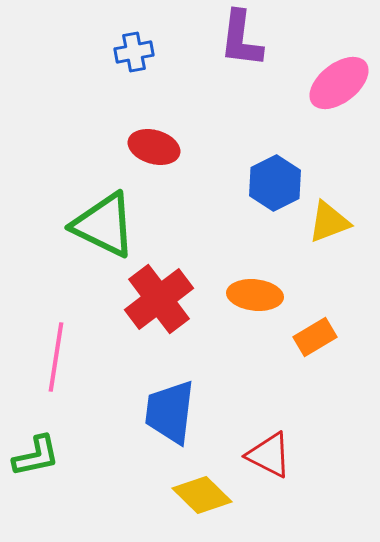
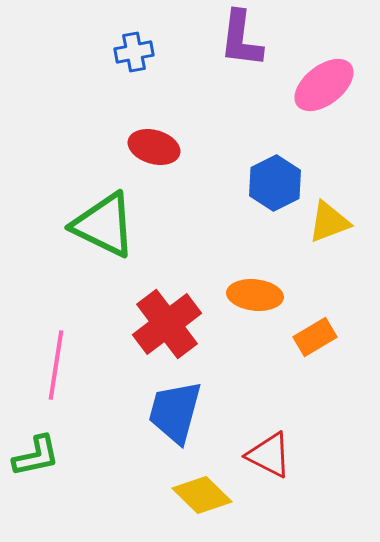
pink ellipse: moved 15 px left, 2 px down
red cross: moved 8 px right, 25 px down
pink line: moved 8 px down
blue trapezoid: moved 5 px right; rotated 8 degrees clockwise
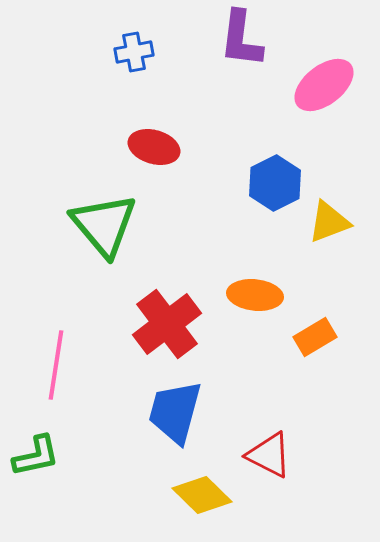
green triangle: rotated 24 degrees clockwise
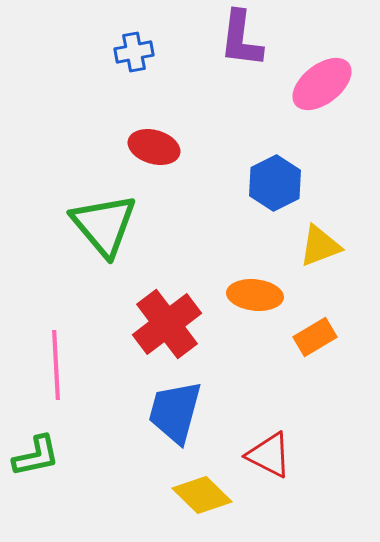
pink ellipse: moved 2 px left, 1 px up
yellow triangle: moved 9 px left, 24 px down
pink line: rotated 12 degrees counterclockwise
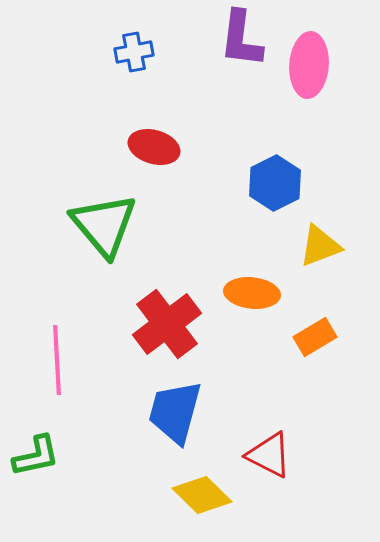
pink ellipse: moved 13 px left, 19 px up; rotated 48 degrees counterclockwise
orange ellipse: moved 3 px left, 2 px up
pink line: moved 1 px right, 5 px up
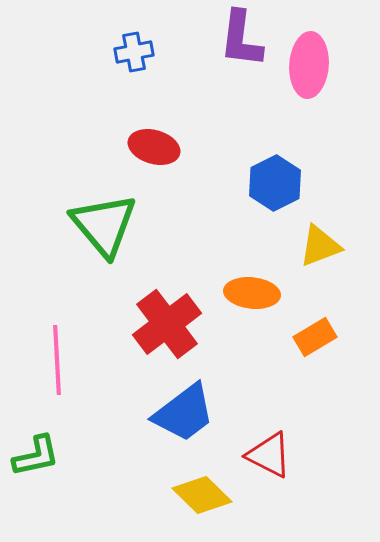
blue trapezoid: moved 9 px right, 1 px down; rotated 142 degrees counterclockwise
